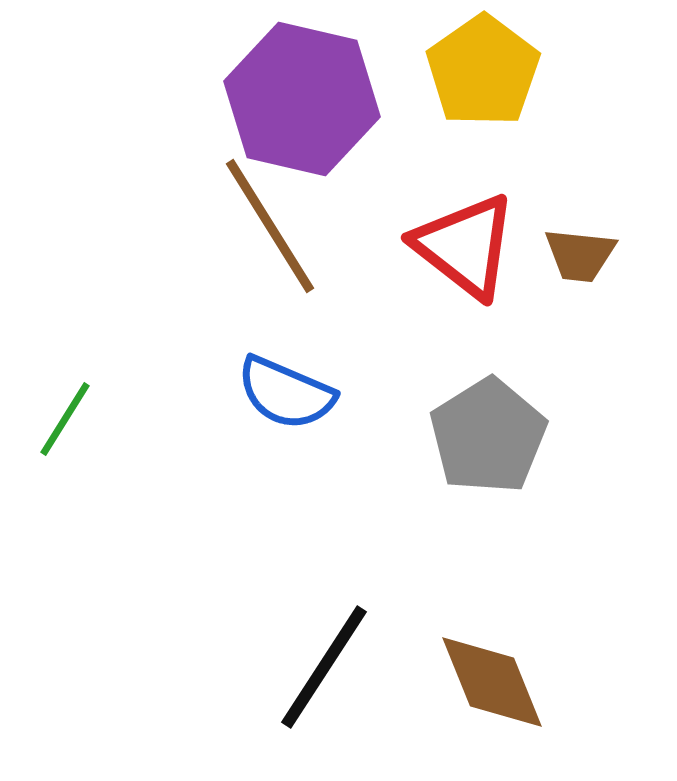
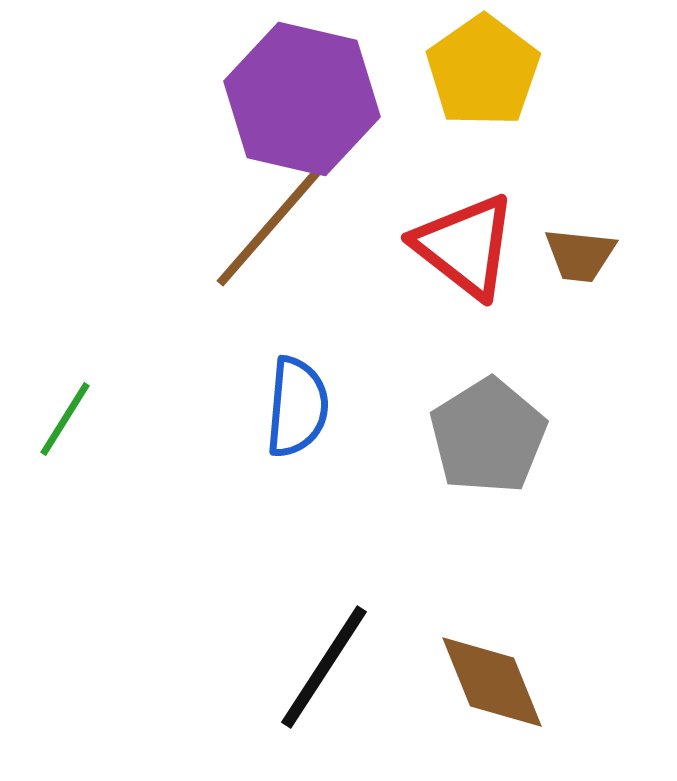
brown line: rotated 73 degrees clockwise
blue semicircle: moved 11 px right, 14 px down; rotated 108 degrees counterclockwise
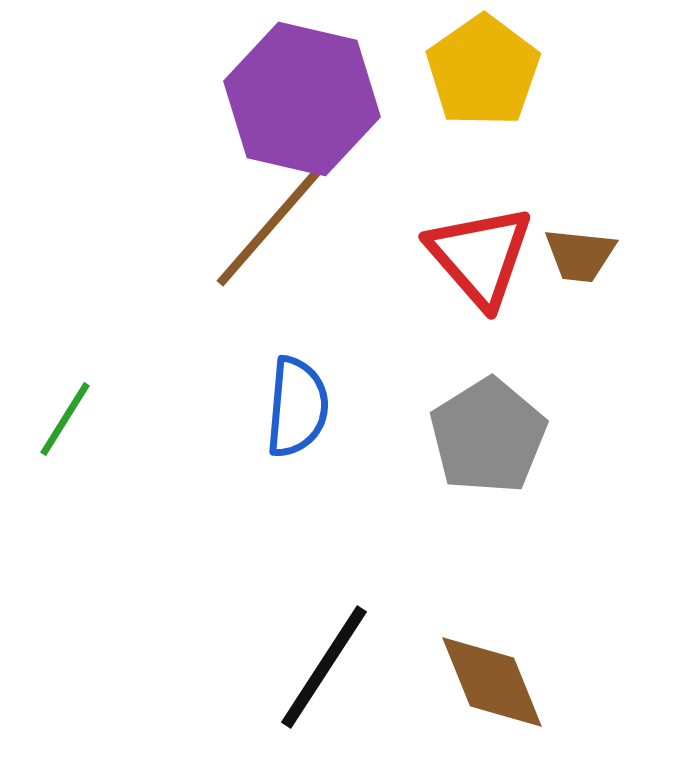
red triangle: moved 15 px right, 10 px down; rotated 11 degrees clockwise
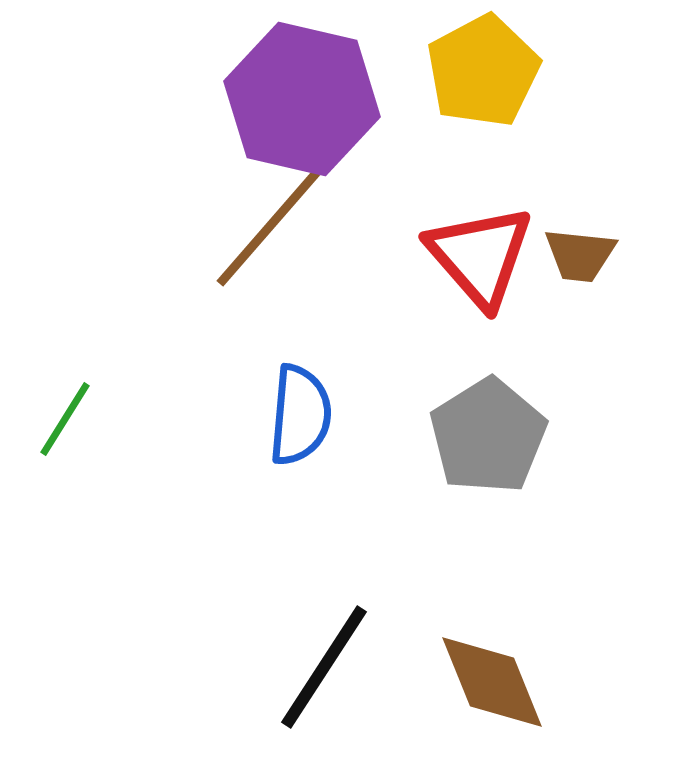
yellow pentagon: rotated 7 degrees clockwise
blue semicircle: moved 3 px right, 8 px down
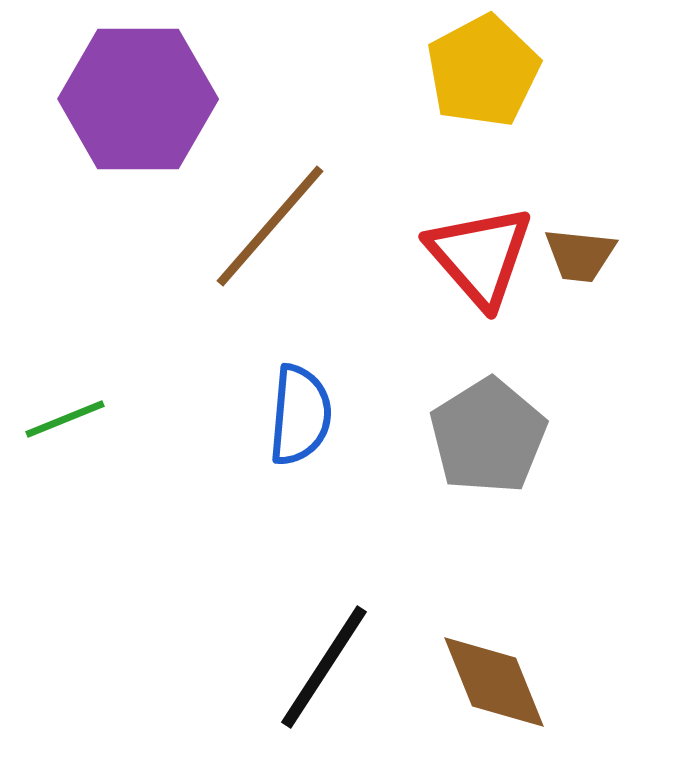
purple hexagon: moved 164 px left; rotated 13 degrees counterclockwise
green line: rotated 36 degrees clockwise
brown diamond: moved 2 px right
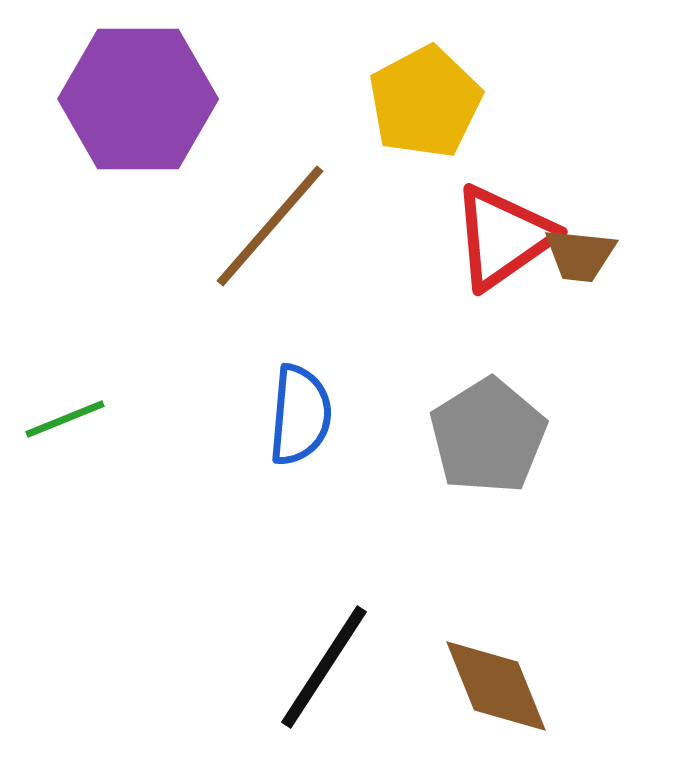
yellow pentagon: moved 58 px left, 31 px down
red triangle: moved 23 px right, 19 px up; rotated 36 degrees clockwise
brown diamond: moved 2 px right, 4 px down
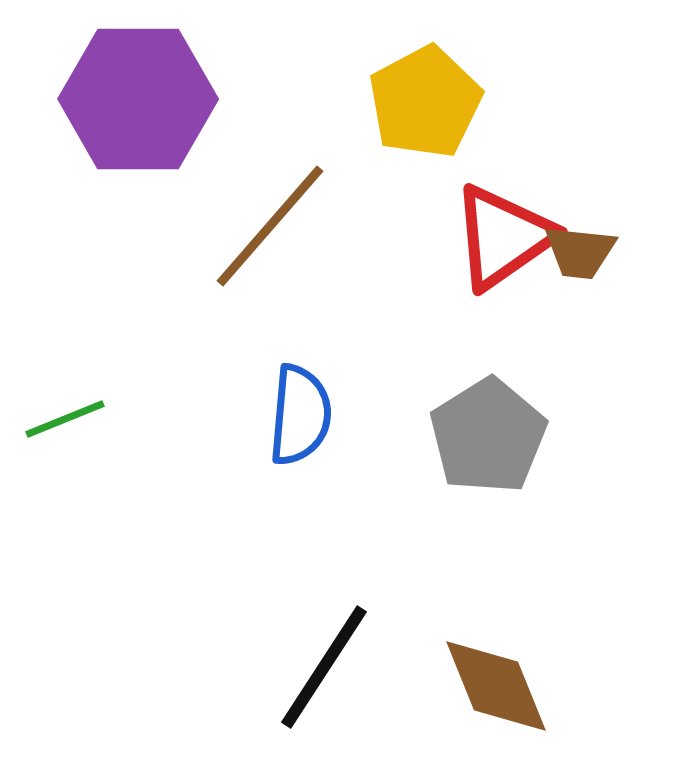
brown trapezoid: moved 3 px up
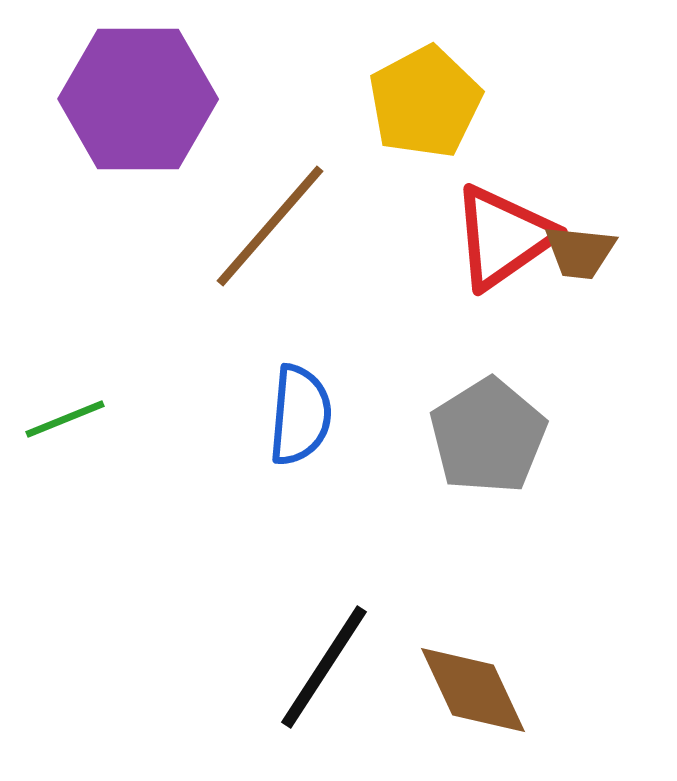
brown diamond: moved 23 px left, 4 px down; rotated 3 degrees counterclockwise
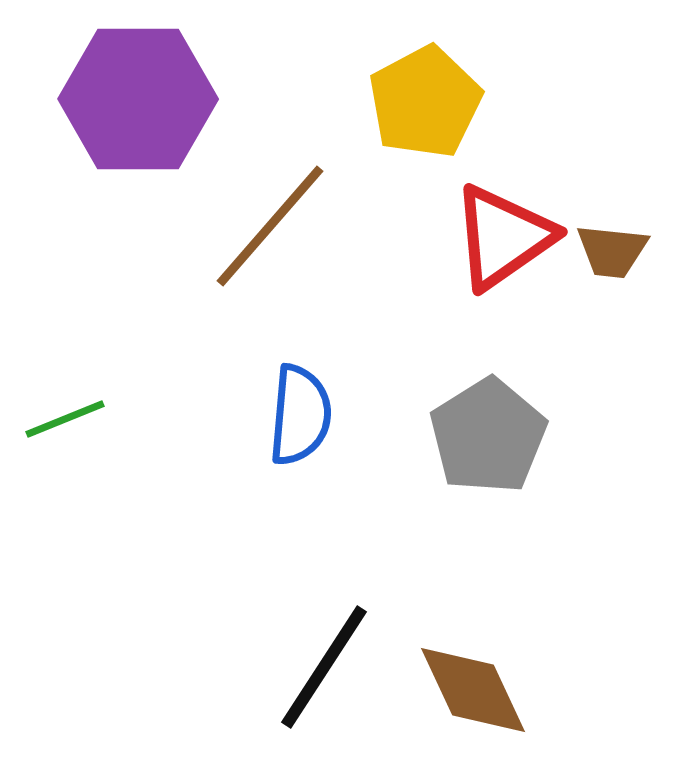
brown trapezoid: moved 32 px right, 1 px up
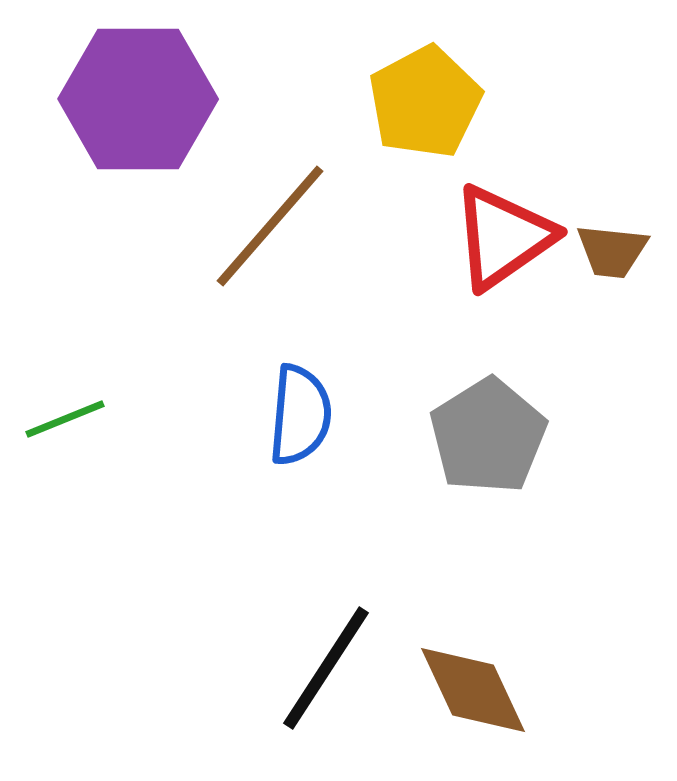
black line: moved 2 px right, 1 px down
